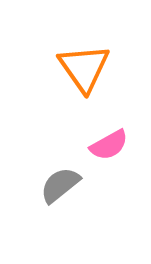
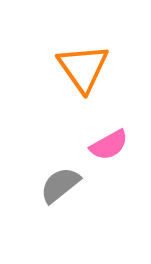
orange triangle: moved 1 px left
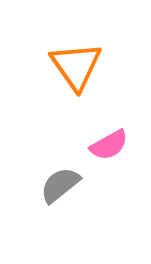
orange triangle: moved 7 px left, 2 px up
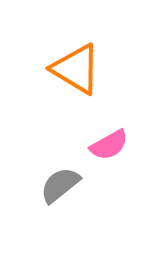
orange triangle: moved 3 px down; rotated 24 degrees counterclockwise
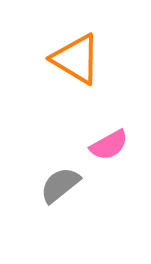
orange triangle: moved 10 px up
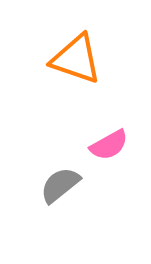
orange triangle: rotated 12 degrees counterclockwise
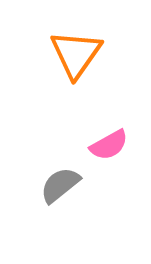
orange triangle: moved 5 px up; rotated 46 degrees clockwise
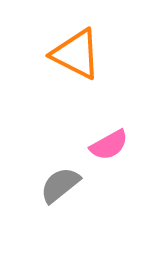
orange triangle: rotated 38 degrees counterclockwise
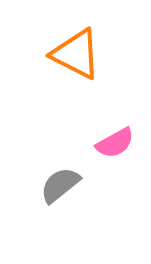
pink semicircle: moved 6 px right, 2 px up
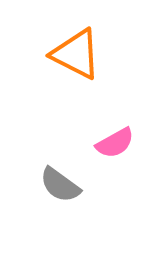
gray semicircle: rotated 105 degrees counterclockwise
